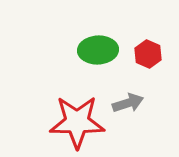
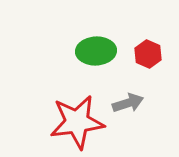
green ellipse: moved 2 px left, 1 px down
red star: rotated 8 degrees counterclockwise
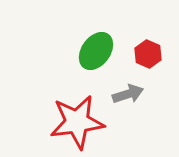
green ellipse: rotated 51 degrees counterclockwise
gray arrow: moved 9 px up
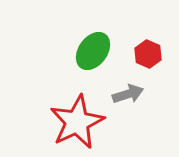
green ellipse: moved 3 px left
red star: rotated 18 degrees counterclockwise
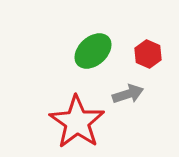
green ellipse: rotated 12 degrees clockwise
red star: rotated 12 degrees counterclockwise
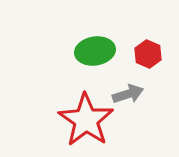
green ellipse: moved 2 px right; rotated 33 degrees clockwise
red star: moved 9 px right, 2 px up
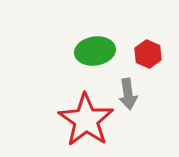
gray arrow: rotated 100 degrees clockwise
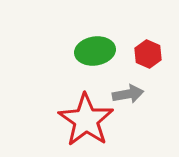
gray arrow: rotated 92 degrees counterclockwise
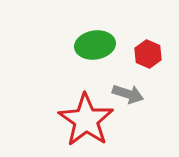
green ellipse: moved 6 px up
gray arrow: rotated 28 degrees clockwise
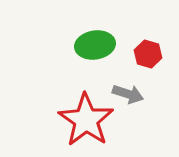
red hexagon: rotated 8 degrees counterclockwise
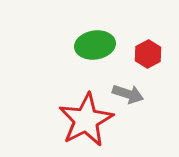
red hexagon: rotated 16 degrees clockwise
red star: rotated 10 degrees clockwise
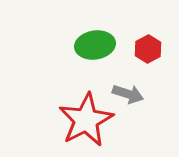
red hexagon: moved 5 px up
